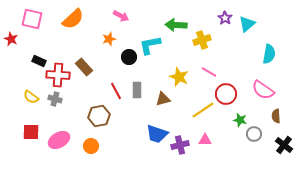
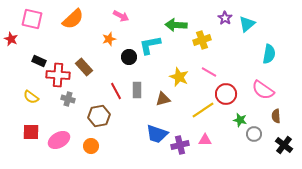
gray cross: moved 13 px right
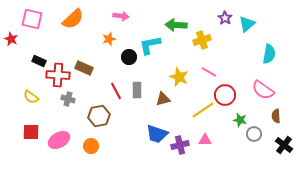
pink arrow: rotated 21 degrees counterclockwise
brown rectangle: moved 1 px down; rotated 24 degrees counterclockwise
red circle: moved 1 px left, 1 px down
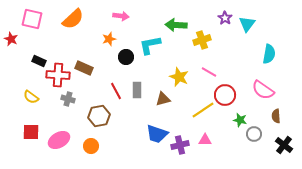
cyan triangle: rotated 12 degrees counterclockwise
black circle: moved 3 px left
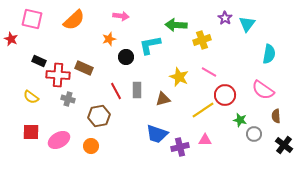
orange semicircle: moved 1 px right, 1 px down
purple cross: moved 2 px down
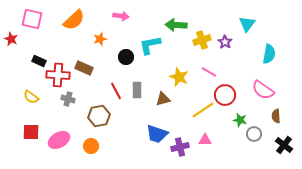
purple star: moved 24 px down
orange star: moved 9 px left
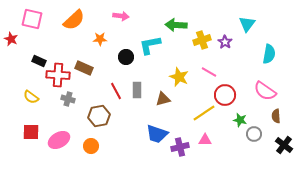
orange star: rotated 16 degrees clockwise
pink semicircle: moved 2 px right, 1 px down
yellow line: moved 1 px right, 3 px down
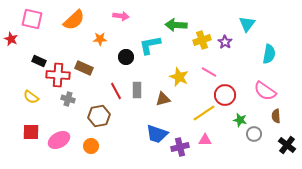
black cross: moved 3 px right
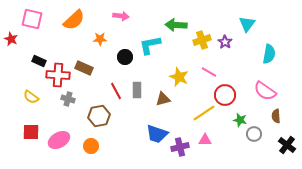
black circle: moved 1 px left
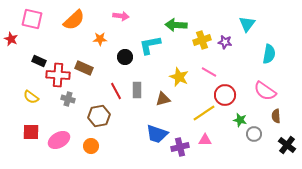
purple star: rotated 24 degrees counterclockwise
